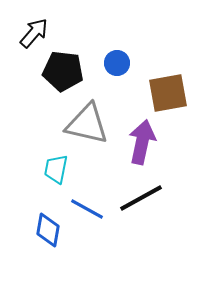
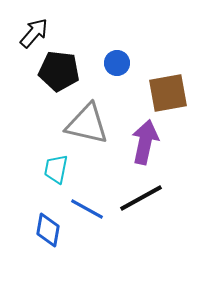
black pentagon: moved 4 px left
purple arrow: moved 3 px right
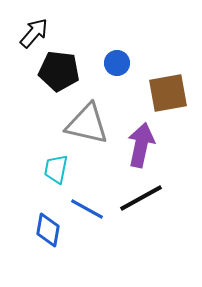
purple arrow: moved 4 px left, 3 px down
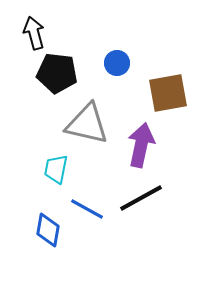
black arrow: rotated 56 degrees counterclockwise
black pentagon: moved 2 px left, 2 px down
